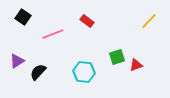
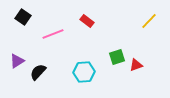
cyan hexagon: rotated 10 degrees counterclockwise
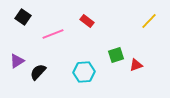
green square: moved 1 px left, 2 px up
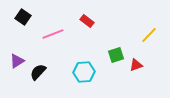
yellow line: moved 14 px down
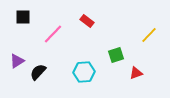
black square: rotated 35 degrees counterclockwise
pink line: rotated 25 degrees counterclockwise
red triangle: moved 8 px down
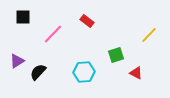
red triangle: rotated 48 degrees clockwise
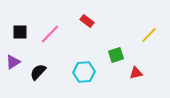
black square: moved 3 px left, 15 px down
pink line: moved 3 px left
purple triangle: moved 4 px left, 1 px down
red triangle: rotated 40 degrees counterclockwise
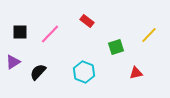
green square: moved 8 px up
cyan hexagon: rotated 25 degrees clockwise
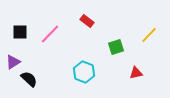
black semicircle: moved 9 px left, 7 px down; rotated 90 degrees clockwise
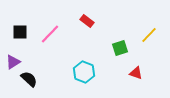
green square: moved 4 px right, 1 px down
red triangle: rotated 32 degrees clockwise
